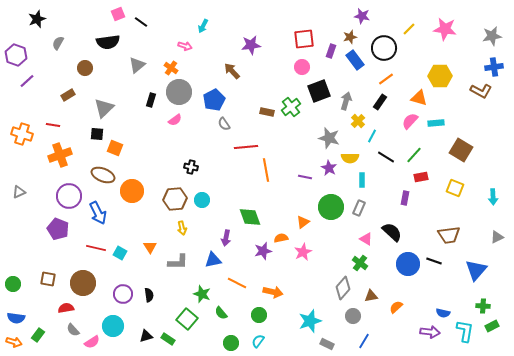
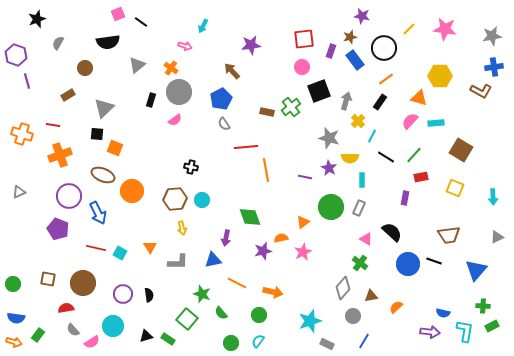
purple line at (27, 81): rotated 63 degrees counterclockwise
blue pentagon at (214, 100): moved 7 px right, 1 px up
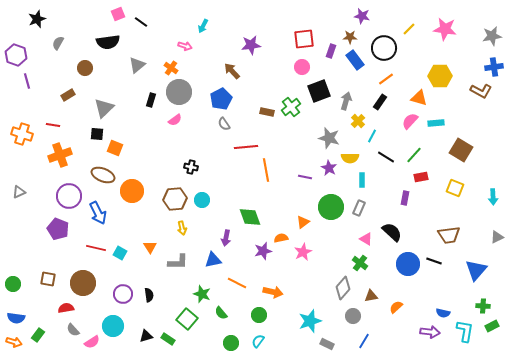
brown star at (350, 37): rotated 16 degrees clockwise
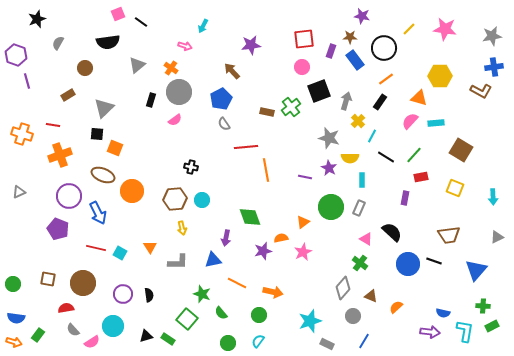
brown triangle at (371, 296): rotated 32 degrees clockwise
green circle at (231, 343): moved 3 px left
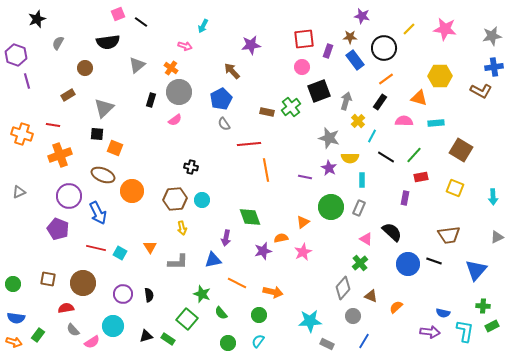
purple rectangle at (331, 51): moved 3 px left
pink semicircle at (410, 121): moved 6 px left; rotated 48 degrees clockwise
red line at (246, 147): moved 3 px right, 3 px up
green cross at (360, 263): rotated 14 degrees clockwise
cyan star at (310, 321): rotated 15 degrees clockwise
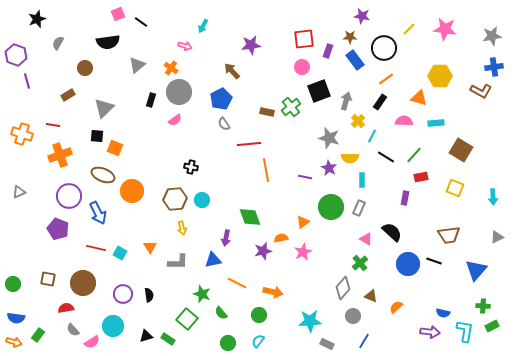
black square at (97, 134): moved 2 px down
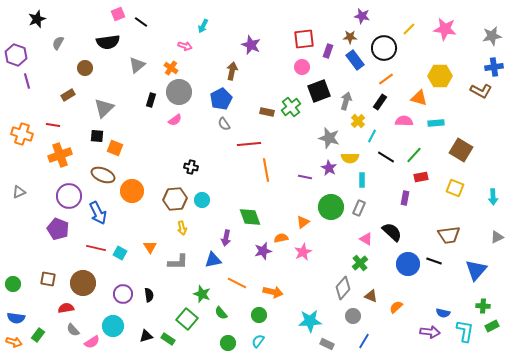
purple star at (251, 45): rotated 30 degrees clockwise
brown arrow at (232, 71): rotated 54 degrees clockwise
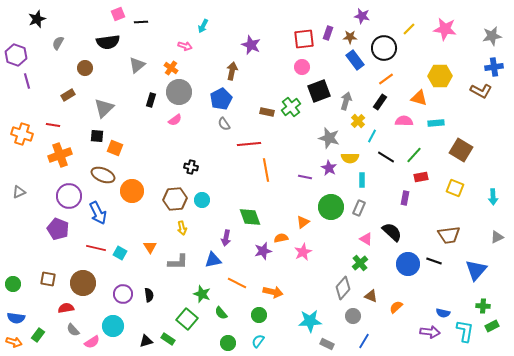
black line at (141, 22): rotated 40 degrees counterclockwise
purple rectangle at (328, 51): moved 18 px up
black triangle at (146, 336): moved 5 px down
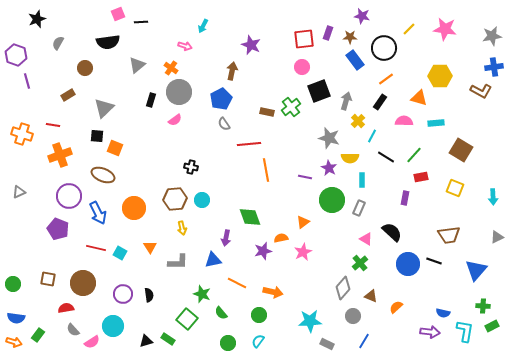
orange circle at (132, 191): moved 2 px right, 17 px down
green circle at (331, 207): moved 1 px right, 7 px up
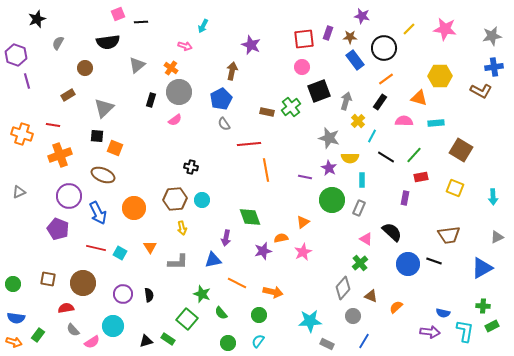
blue triangle at (476, 270): moved 6 px right, 2 px up; rotated 20 degrees clockwise
